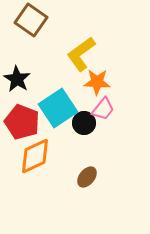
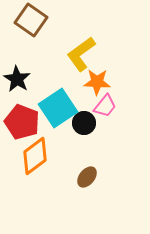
pink trapezoid: moved 2 px right, 3 px up
orange diamond: rotated 12 degrees counterclockwise
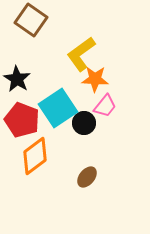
orange star: moved 2 px left, 3 px up
red pentagon: moved 2 px up
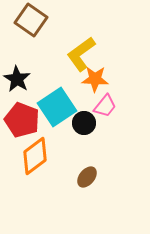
cyan square: moved 1 px left, 1 px up
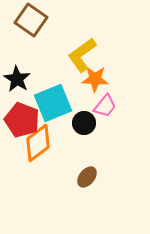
yellow L-shape: moved 1 px right, 1 px down
cyan square: moved 4 px left, 4 px up; rotated 12 degrees clockwise
orange diamond: moved 3 px right, 13 px up
